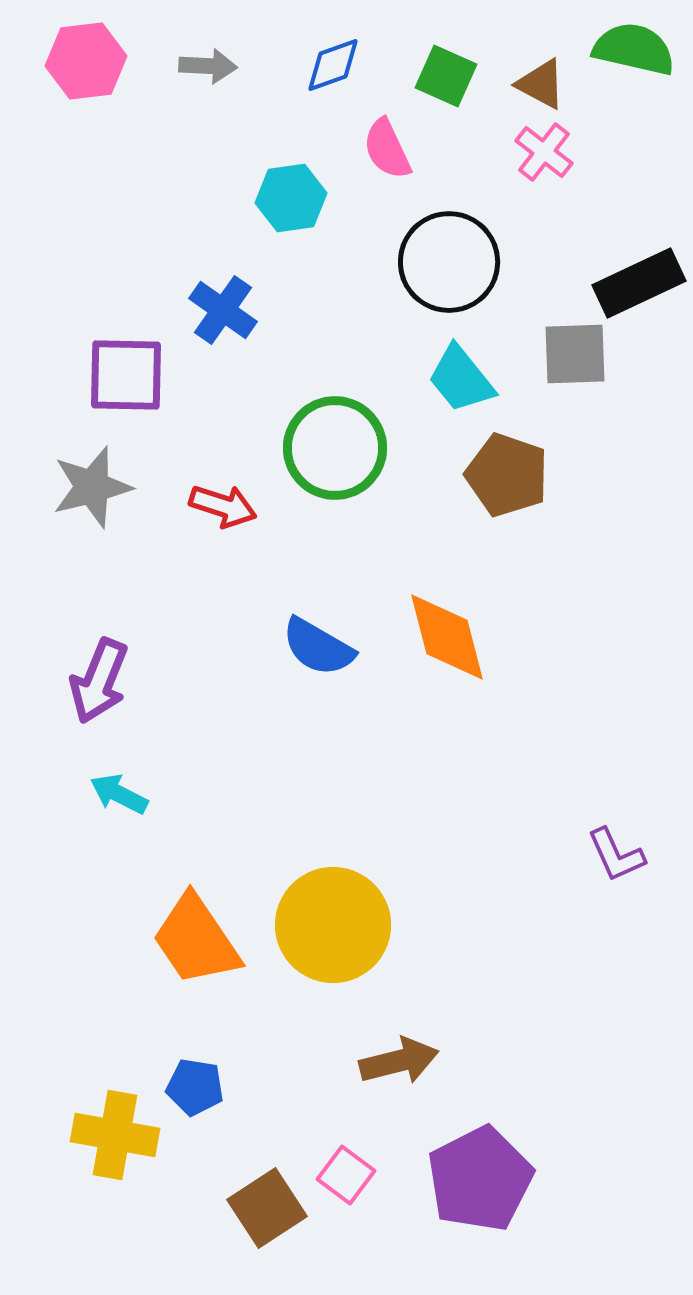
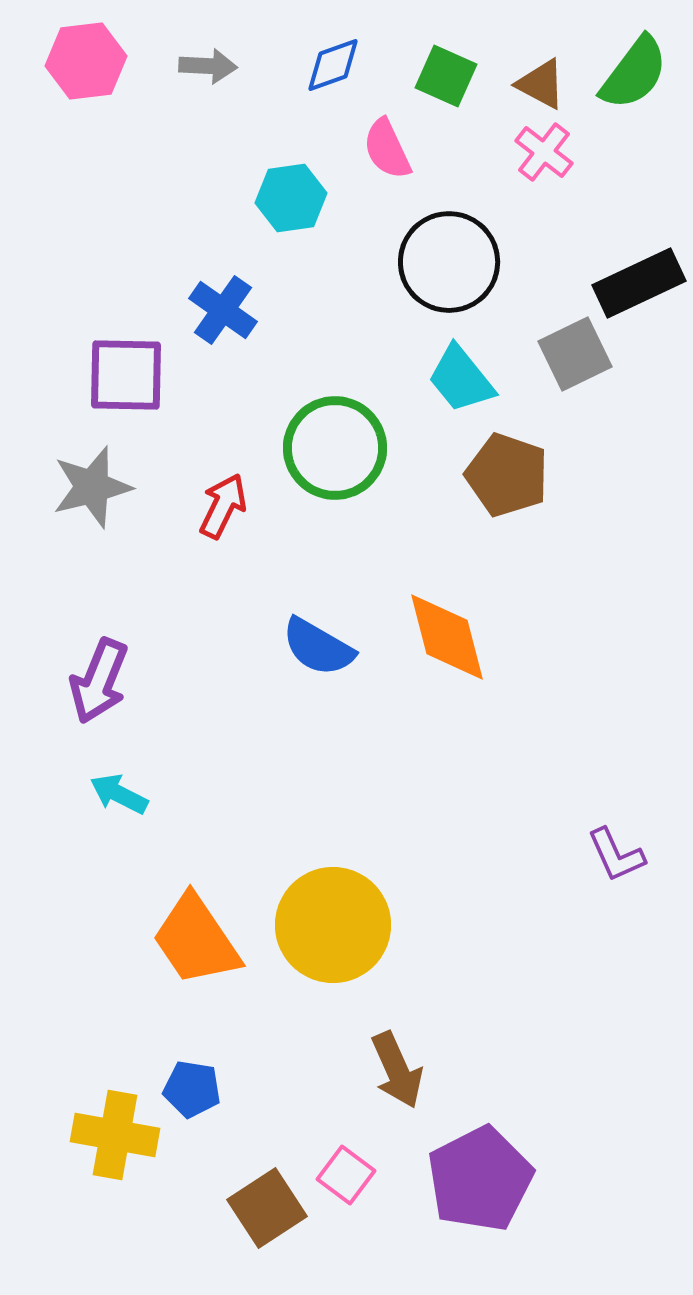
green semicircle: moved 24 px down; rotated 114 degrees clockwise
gray square: rotated 24 degrees counterclockwise
red arrow: rotated 82 degrees counterclockwise
brown arrow: moved 2 px left, 9 px down; rotated 80 degrees clockwise
blue pentagon: moved 3 px left, 2 px down
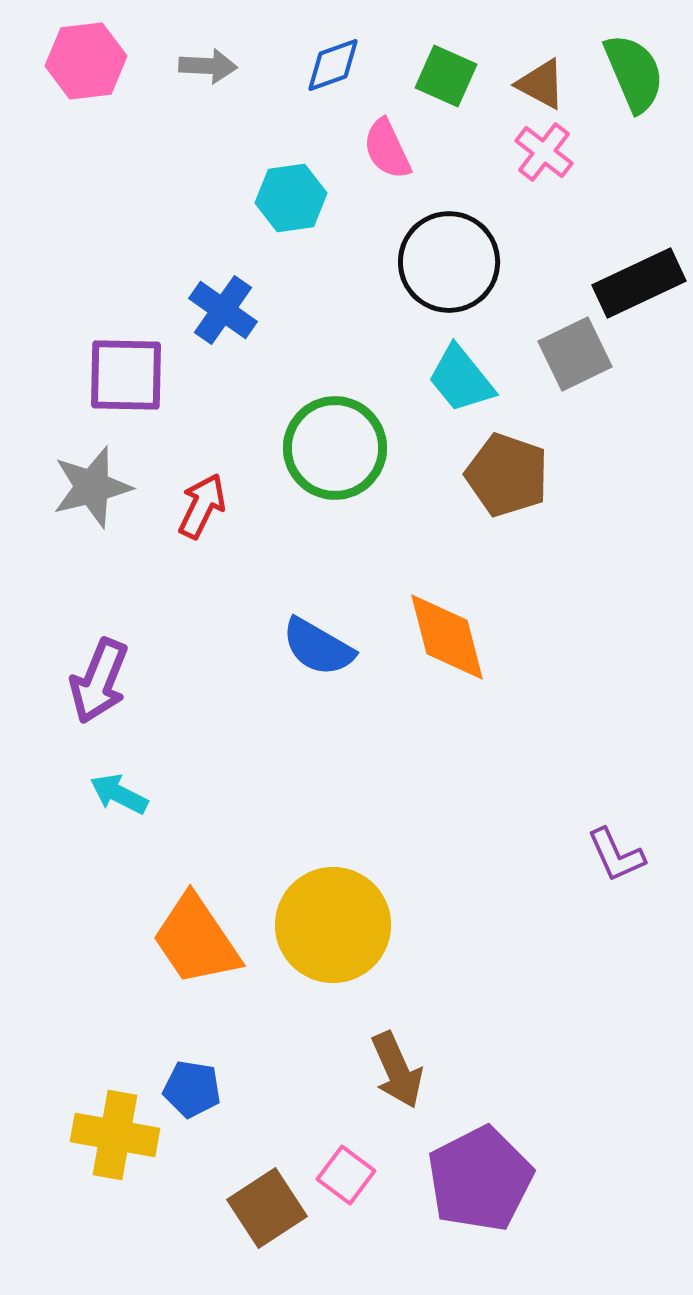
green semicircle: rotated 60 degrees counterclockwise
red arrow: moved 21 px left
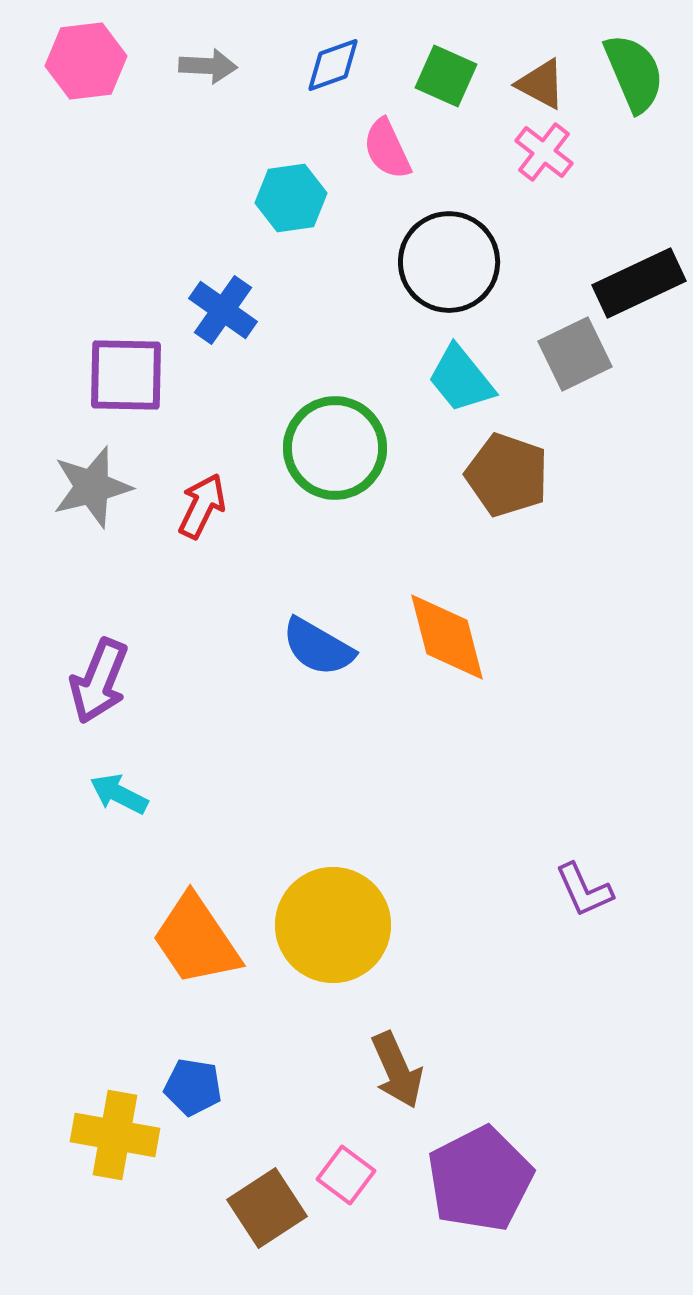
purple L-shape: moved 32 px left, 35 px down
blue pentagon: moved 1 px right, 2 px up
